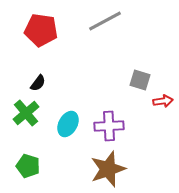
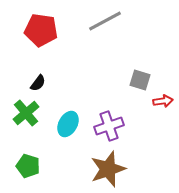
purple cross: rotated 16 degrees counterclockwise
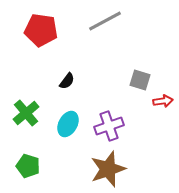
black semicircle: moved 29 px right, 2 px up
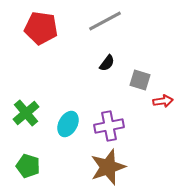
red pentagon: moved 2 px up
black semicircle: moved 40 px right, 18 px up
purple cross: rotated 8 degrees clockwise
brown star: moved 2 px up
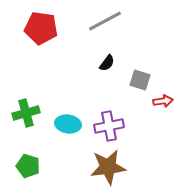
green cross: rotated 24 degrees clockwise
cyan ellipse: rotated 70 degrees clockwise
brown star: rotated 12 degrees clockwise
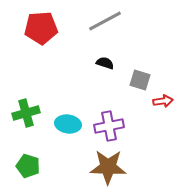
red pentagon: rotated 12 degrees counterclockwise
black semicircle: moved 2 px left; rotated 108 degrees counterclockwise
brown star: rotated 9 degrees clockwise
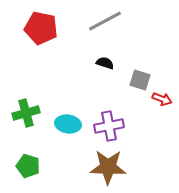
red pentagon: rotated 16 degrees clockwise
red arrow: moved 1 px left, 2 px up; rotated 30 degrees clockwise
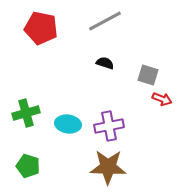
gray square: moved 8 px right, 5 px up
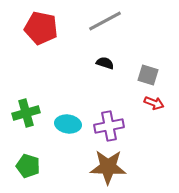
red arrow: moved 8 px left, 4 px down
